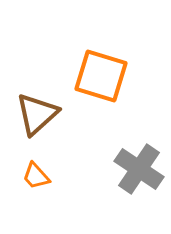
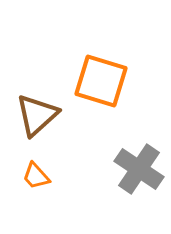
orange square: moved 5 px down
brown triangle: moved 1 px down
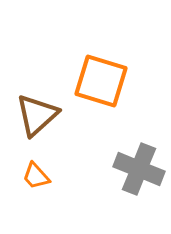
gray cross: rotated 12 degrees counterclockwise
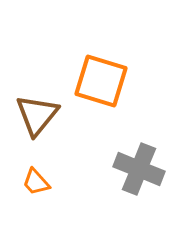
brown triangle: rotated 9 degrees counterclockwise
orange trapezoid: moved 6 px down
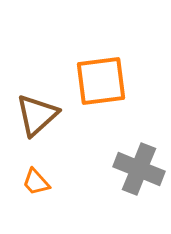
orange square: rotated 24 degrees counterclockwise
brown triangle: rotated 9 degrees clockwise
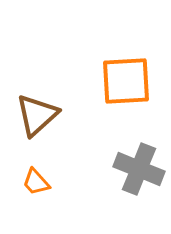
orange square: moved 25 px right; rotated 4 degrees clockwise
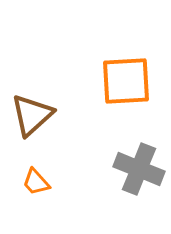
brown triangle: moved 5 px left
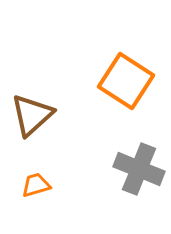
orange square: rotated 36 degrees clockwise
orange trapezoid: moved 3 px down; rotated 116 degrees clockwise
